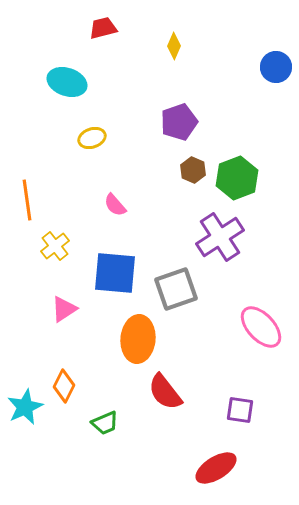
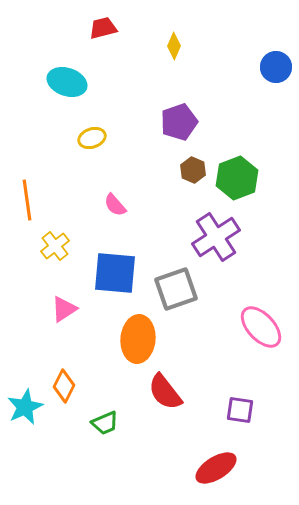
purple cross: moved 4 px left
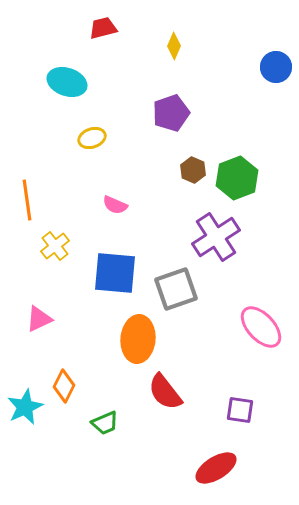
purple pentagon: moved 8 px left, 9 px up
pink semicircle: rotated 25 degrees counterclockwise
pink triangle: moved 25 px left, 10 px down; rotated 8 degrees clockwise
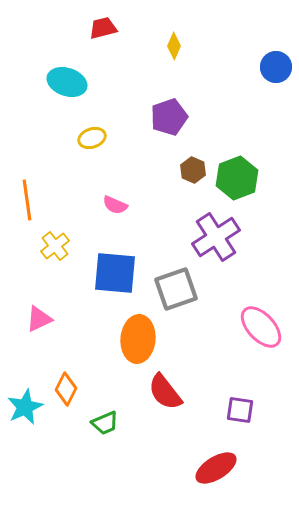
purple pentagon: moved 2 px left, 4 px down
orange diamond: moved 2 px right, 3 px down
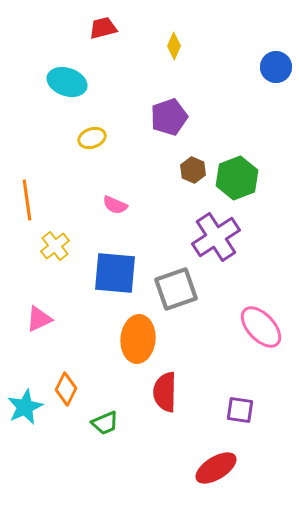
red semicircle: rotated 39 degrees clockwise
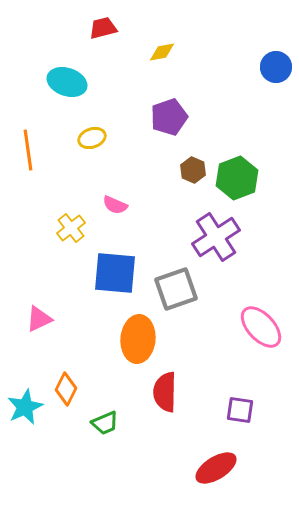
yellow diamond: moved 12 px left, 6 px down; rotated 56 degrees clockwise
orange line: moved 1 px right, 50 px up
yellow cross: moved 16 px right, 18 px up
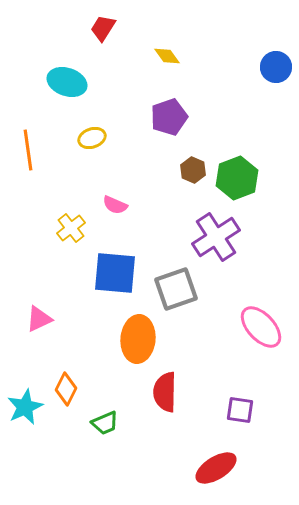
red trapezoid: rotated 44 degrees counterclockwise
yellow diamond: moved 5 px right, 4 px down; rotated 64 degrees clockwise
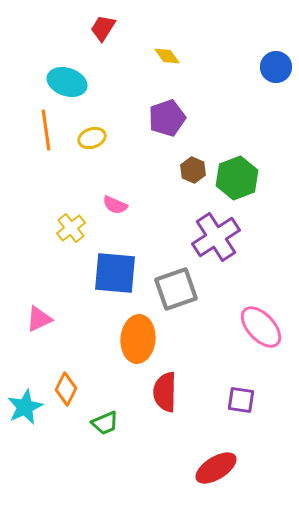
purple pentagon: moved 2 px left, 1 px down
orange line: moved 18 px right, 20 px up
purple square: moved 1 px right, 10 px up
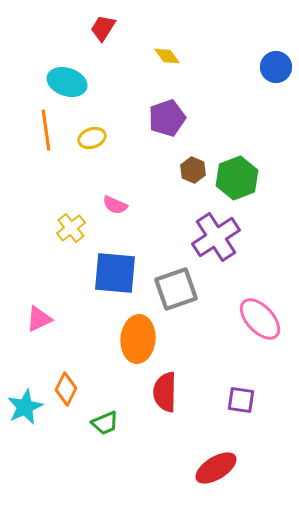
pink ellipse: moved 1 px left, 8 px up
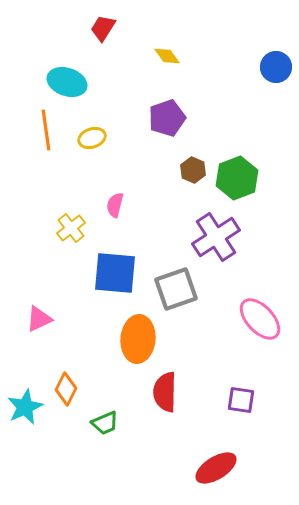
pink semicircle: rotated 80 degrees clockwise
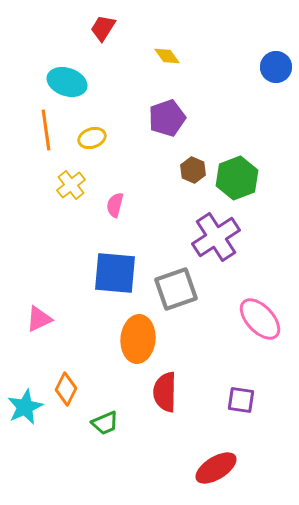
yellow cross: moved 43 px up
